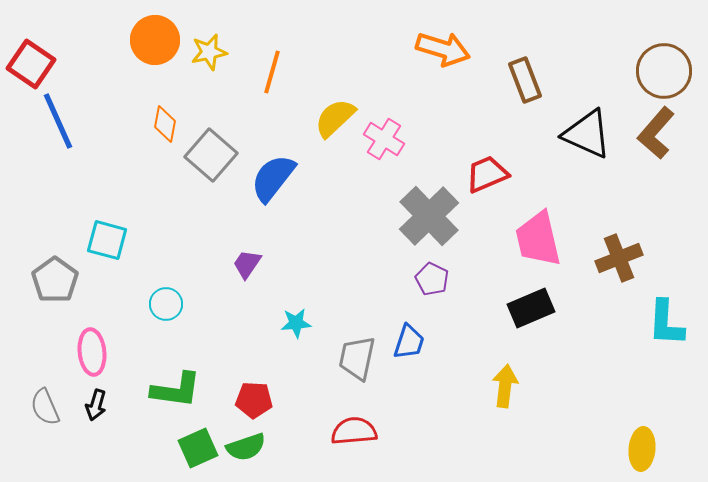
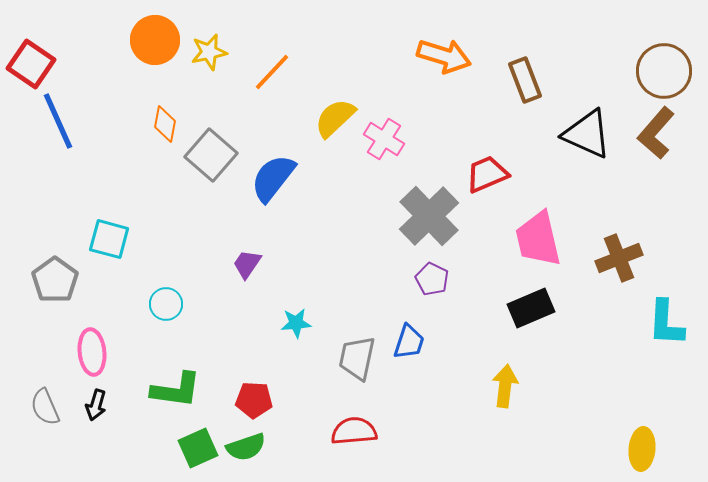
orange arrow: moved 1 px right, 7 px down
orange line: rotated 27 degrees clockwise
cyan square: moved 2 px right, 1 px up
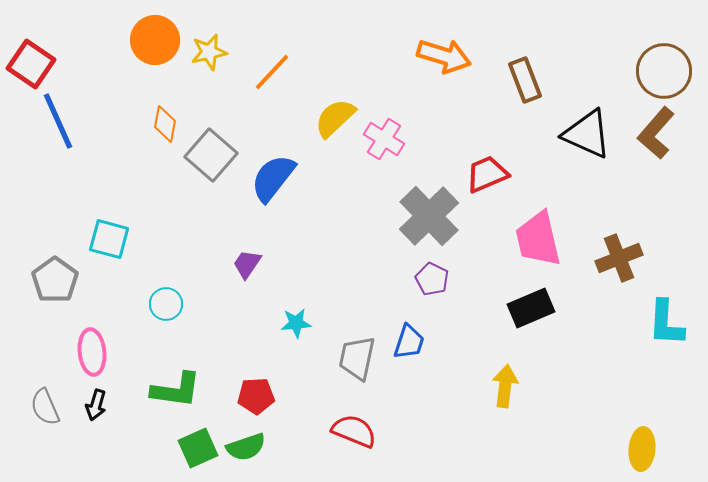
red pentagon: moved 2 px right, 4 px up; rotated 6 degrees counterclockwise
red semicircle: rotated 27 degrees clockwise
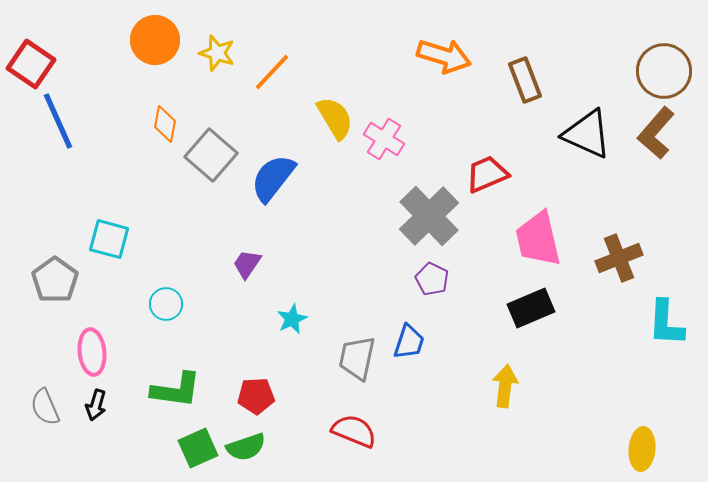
yellow star: moved 8 px right, 1 px down; rotated 30 degrees clockwise
yellow semicircle: rotated 102 degrees clockwise
cyan star: moved 4 px left, 4 px up; rotated 20 degrees counterclockwise
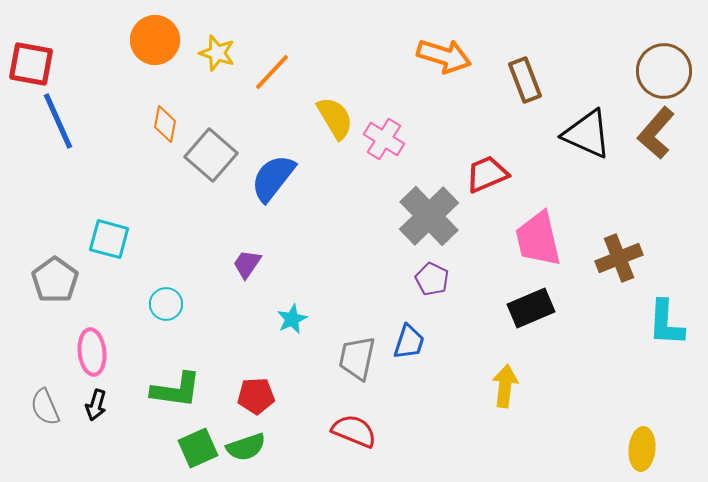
red square: rotated 24 degrees counterclockwise
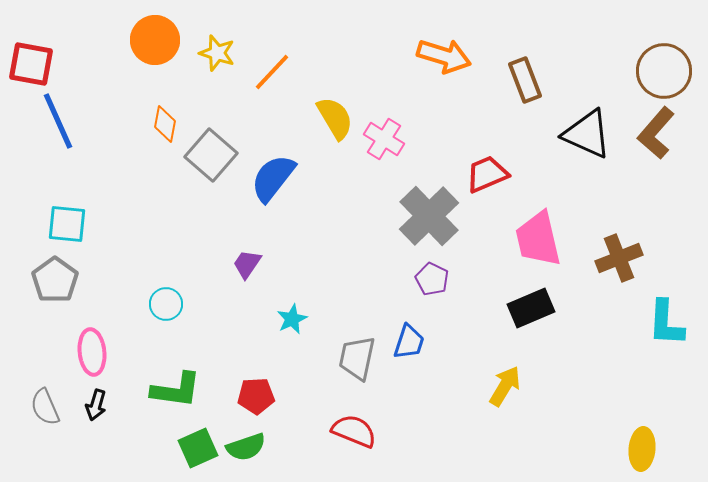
cyan square: moved 42 px left, 15 px up; rotated 9 degrees counterclockwise
yellow arrow: rotated 24 degrees clockwise
